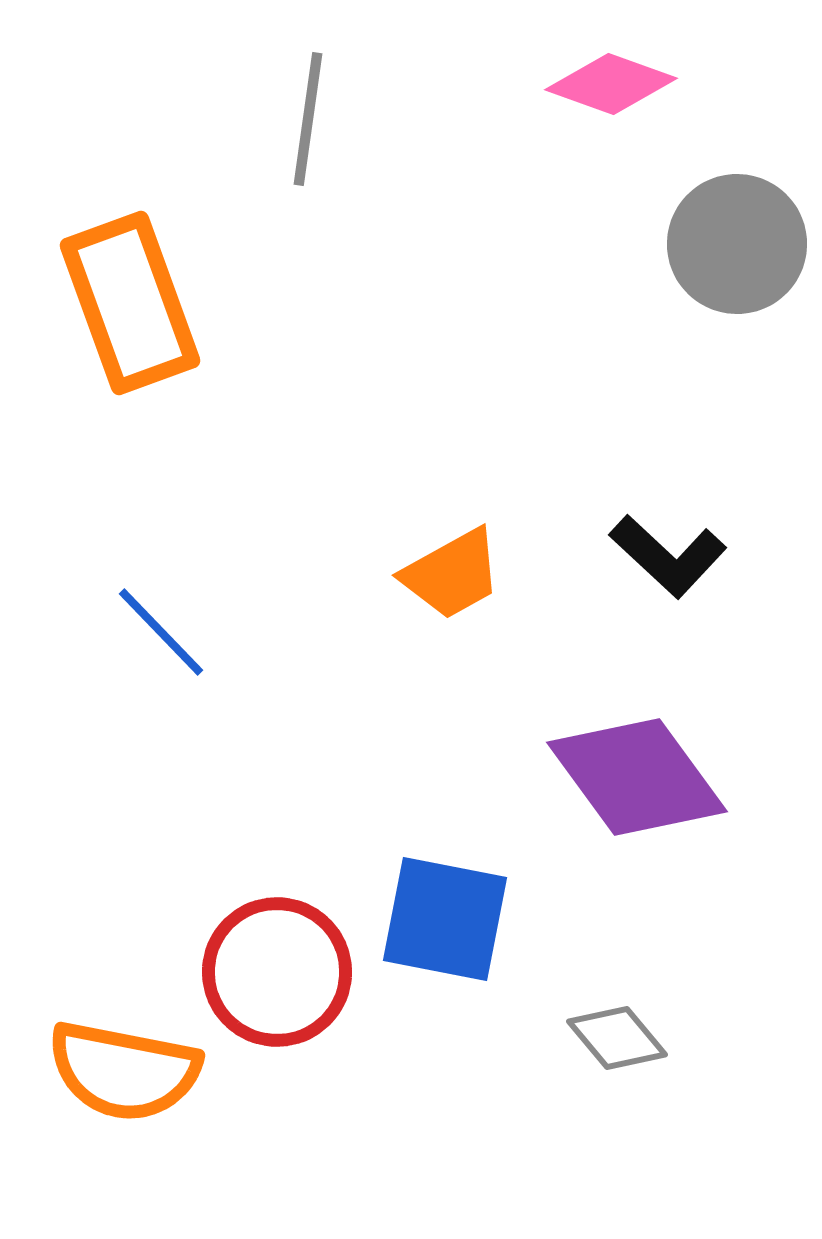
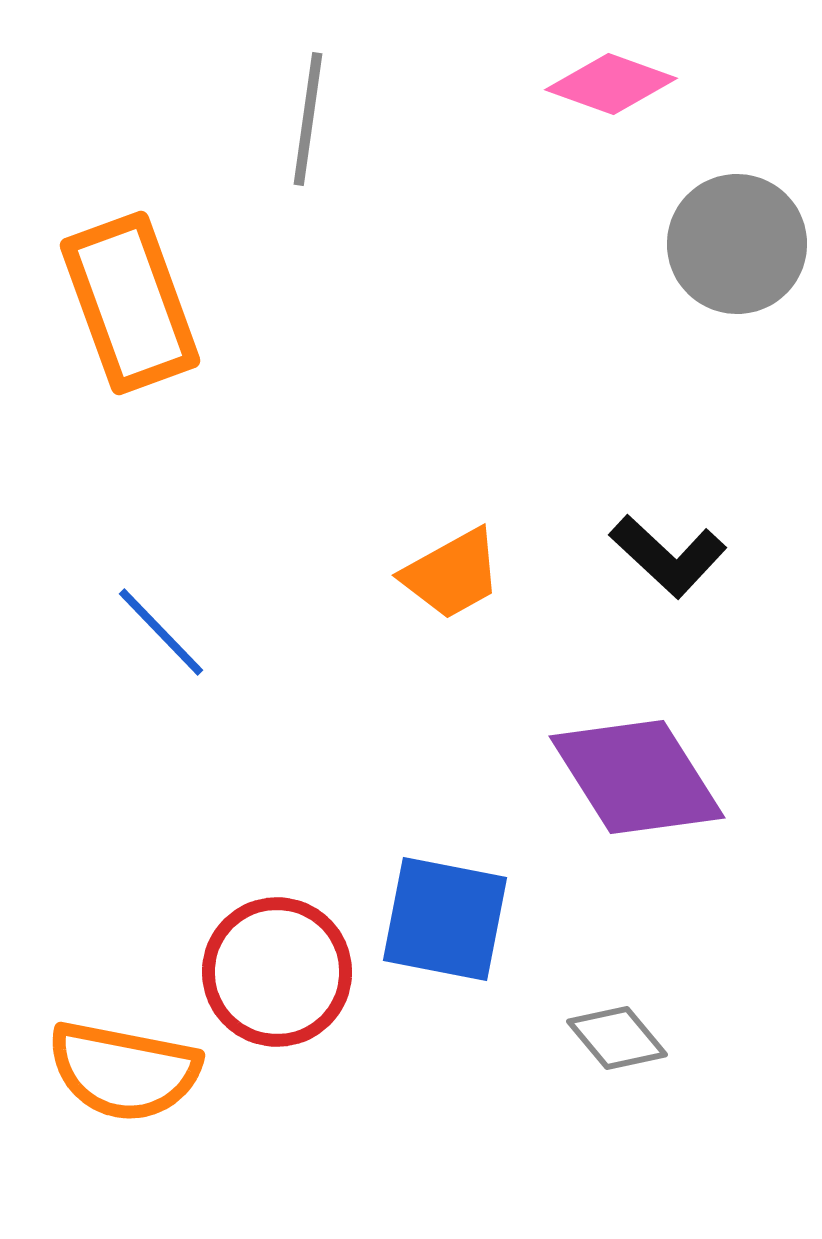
purple diamond: rotated 4 degrees clockwise
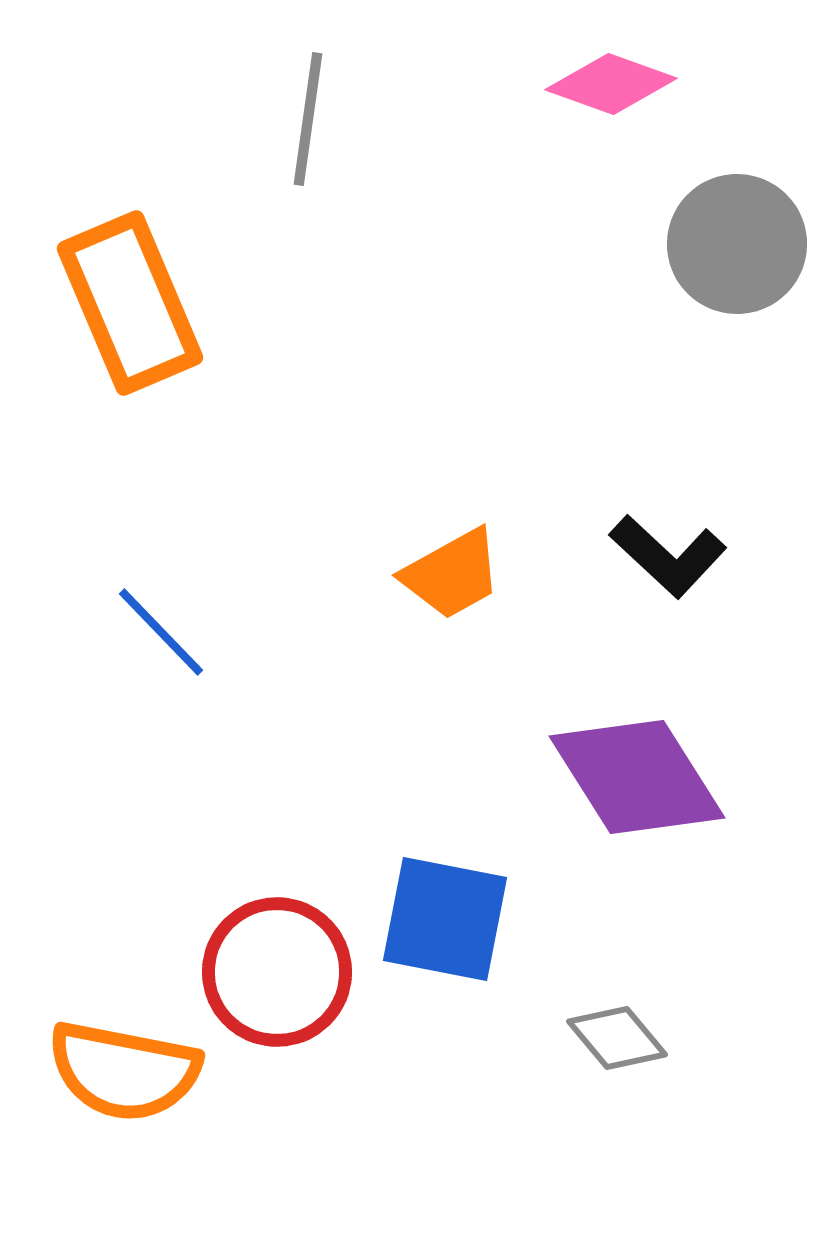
orange rectangle: rotated 3 degrees counterclockwise
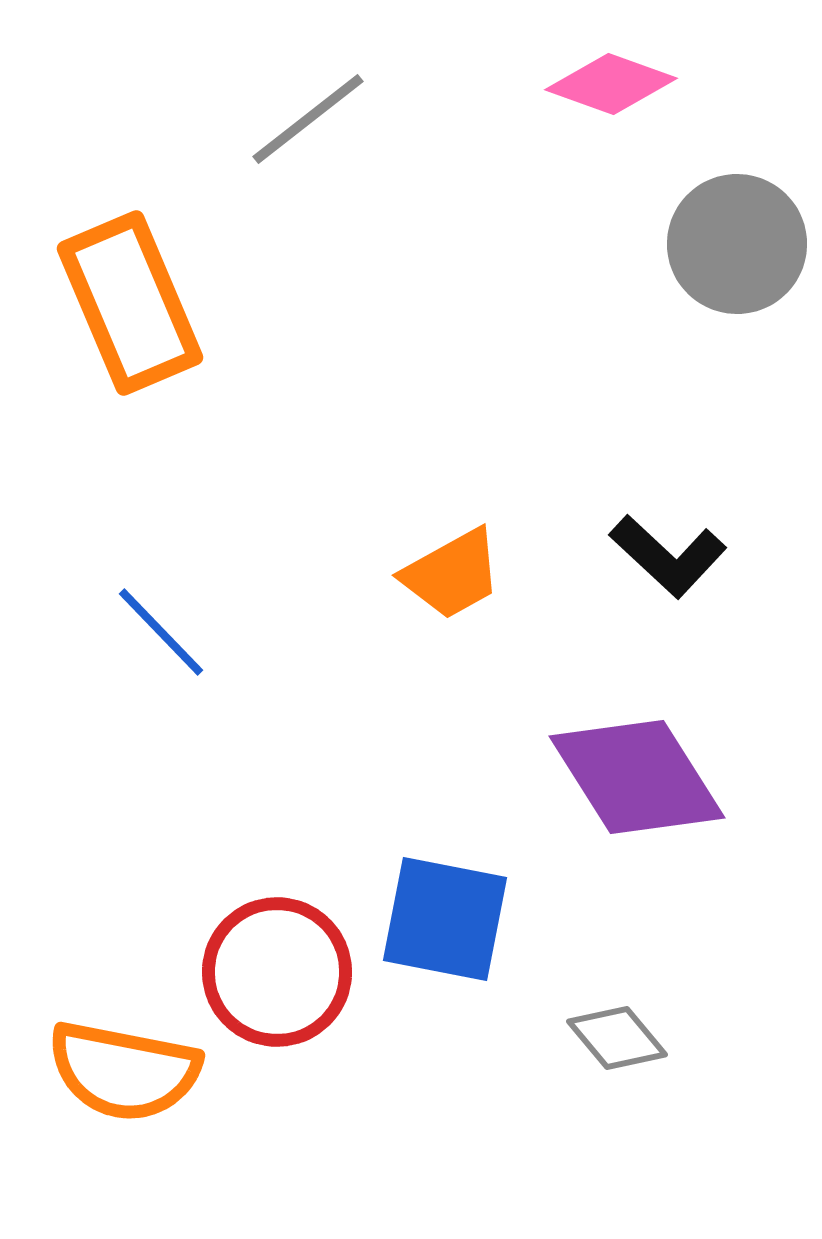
gray line: rotated 44 degrees clockwise
